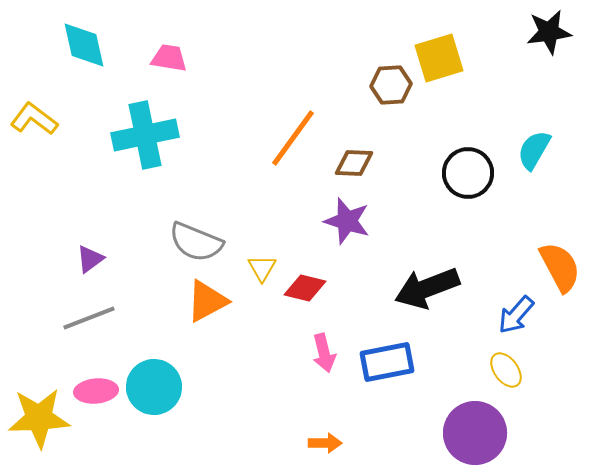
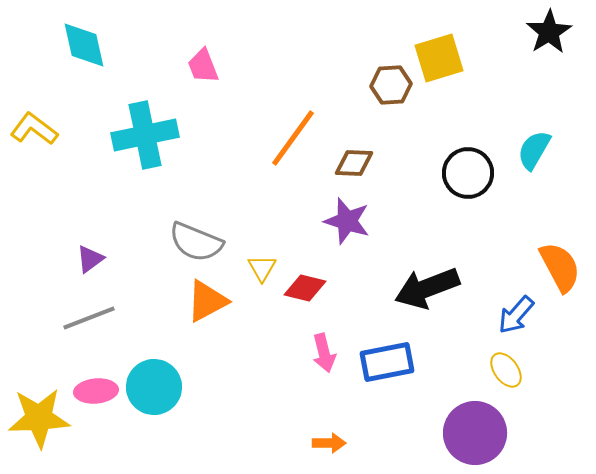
black star: rotated 24 degrees counterclockwise
pink trapezoid: moved 34 px right, 8 px down; rotated 120 degrees counterclockwise
yellow L-shape: moved 10 px down
orange arrow: moved 4 px right
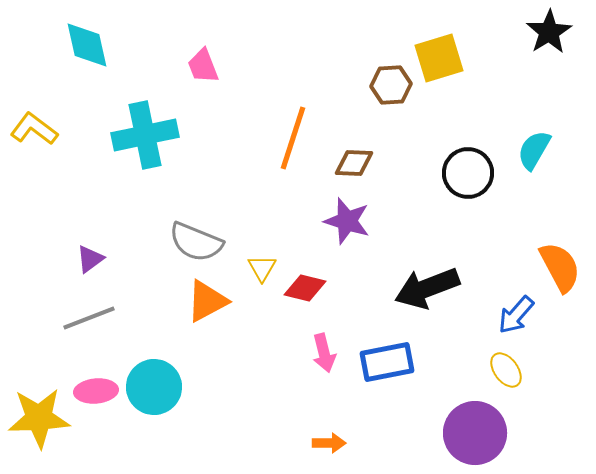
cyan diamond: moved 3 px right
orange line: rotated 18 degrees counterclockwise
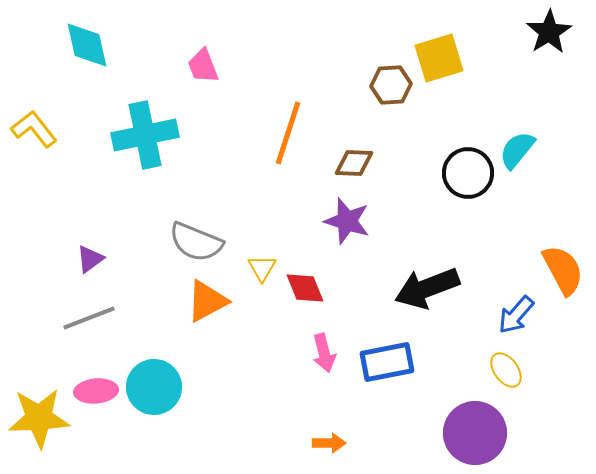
yellow L-shape: rotated 15 degrees clockwise
orange line: moved 5 px left, 5 px up
cyan semicircle: moved 17 px left; rotated 9 degrees clockwise
orange semicircle: moved 3 px right, 3 px down
red diamond: rotated 54 degrees clockwise
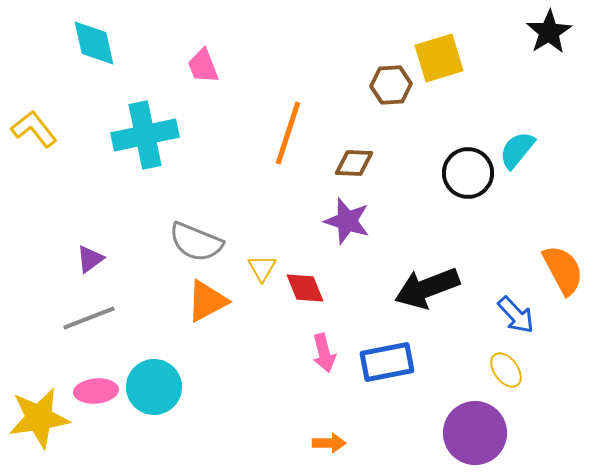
cyan diamond: moved 7 px right, 2 px up
blue arrow: rotated 84 degrees counterclockwise
yellow star: rotated 6 degrees counterclockwise
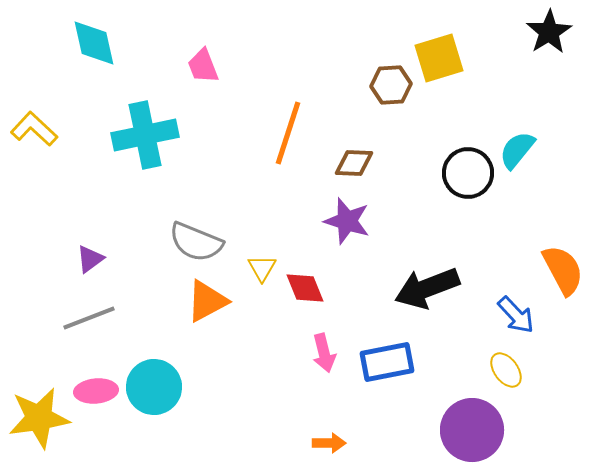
yellow L-shape: rotated 9 degrees counterclockwise
purple circle: moved 3 px left, 3 px up
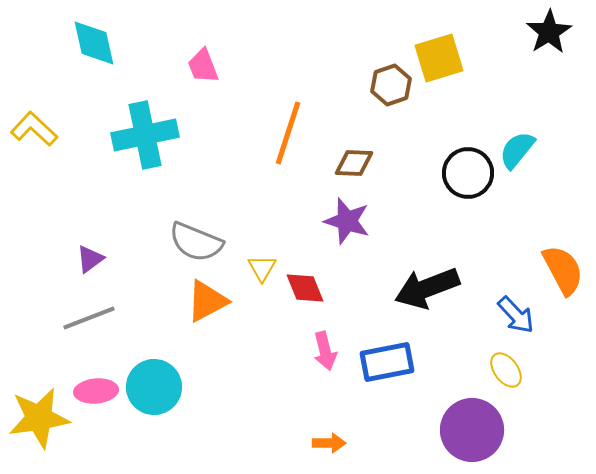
brown hexagon: rotated 15 degrees counterclockwise
pink arrow: moved 1 px right, 2 px up
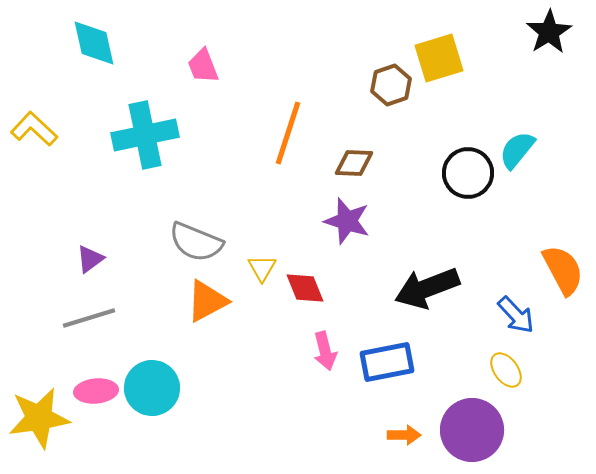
gray line: rotated 4 degrees clockwise
cyan circle: moved 2 px left, 1 px down
orange arrow: moved 75 px right, 8 px up
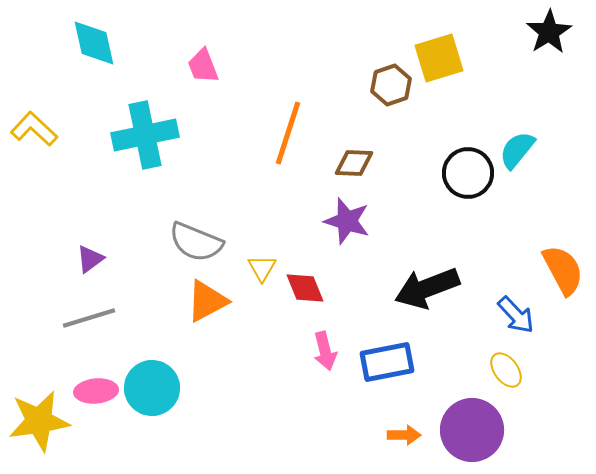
yellow star: moved 3 px down
